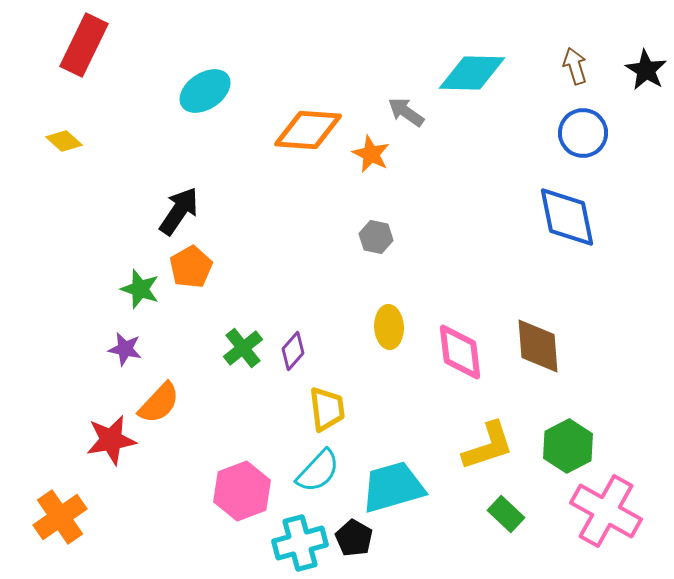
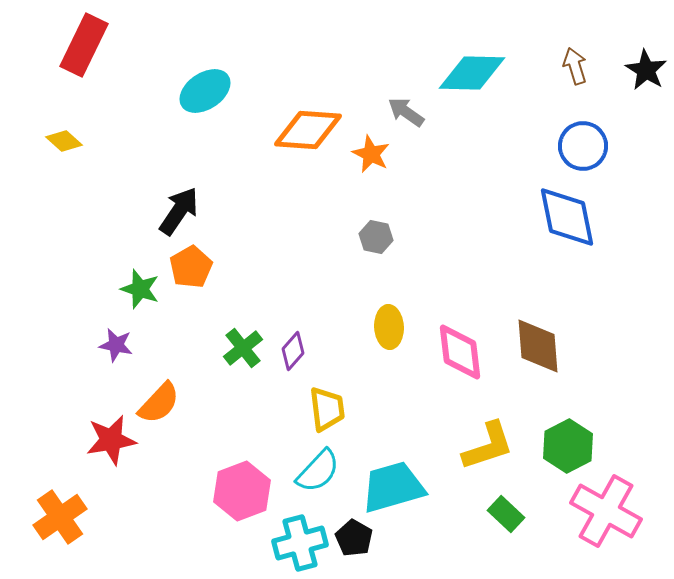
blue circle: moved 13 px down
purple star: moved 9 px left, 4 px up
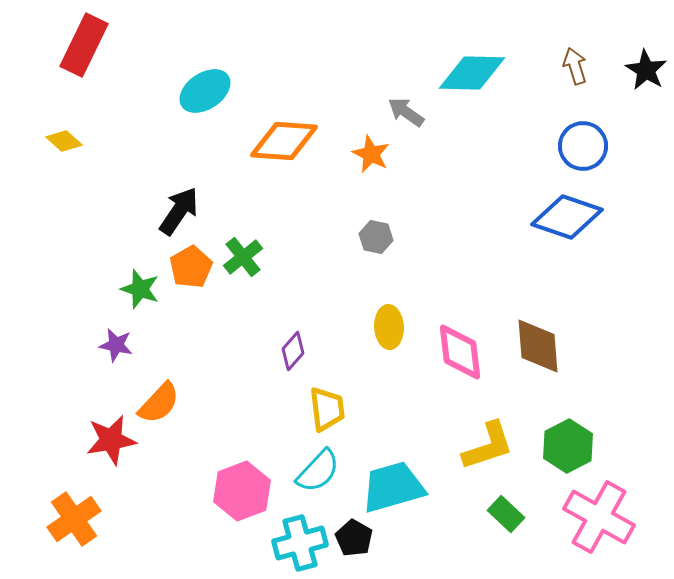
orange diamond: moved 24 px left, 11 px down
blue diamond: rotated 60 degrees counterclockwise
green cross: moved 91 px up
pink cross: moved 7 px left, 6 px down
orange cross: moved 14 px right, 2 px down
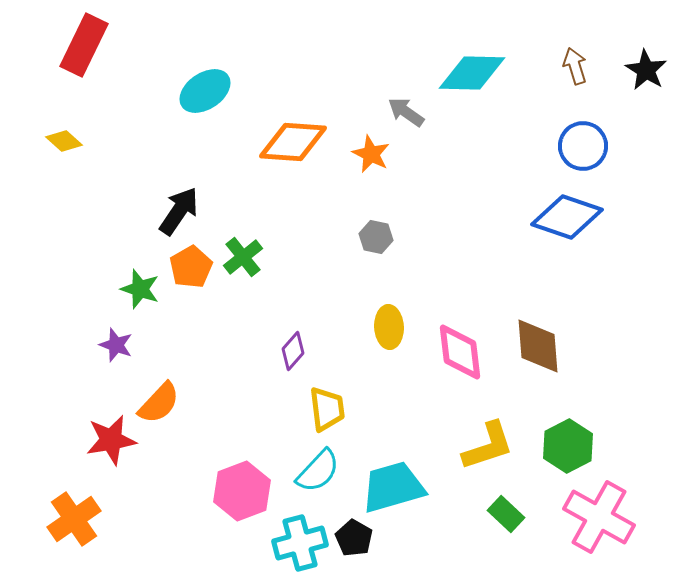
orange diamond: moved 9 px right, 1 px down
purple star: rotated 8 degrees clockwise
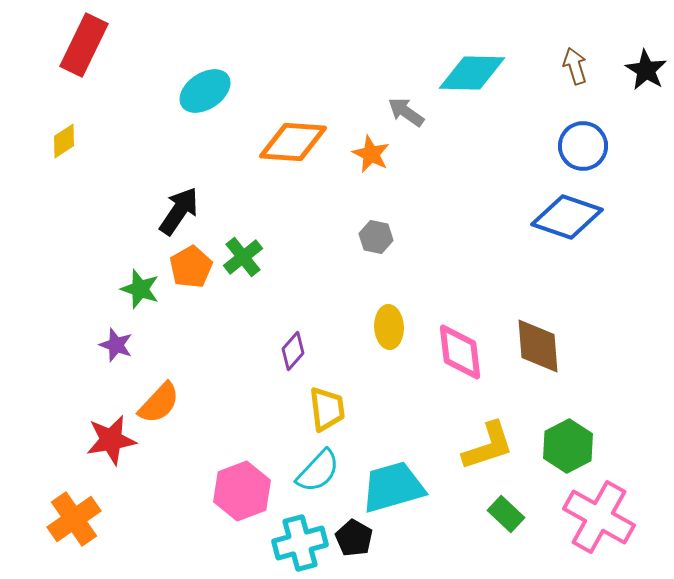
yellow diamond: rotated 75 degrees counterclockwise
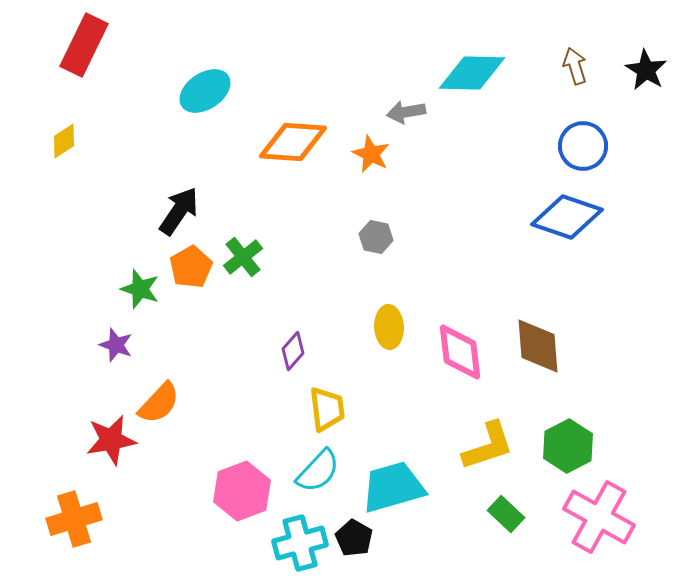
gray arrow: rotated 45 degrees counterclockwise
orange cross: rotated 18 degrees clockwise
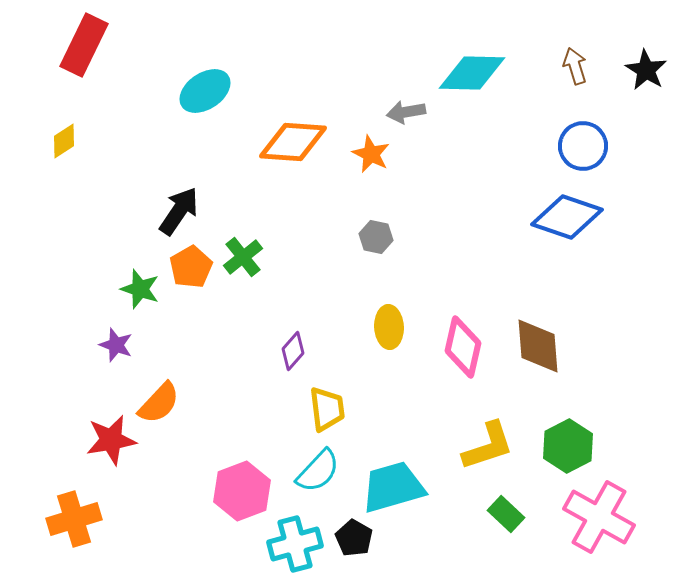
pink diamond: moved 3 px right, 5 px up; rotated 20 degrees clockwise
cyan cross: moved 5 px left, 1 px down
